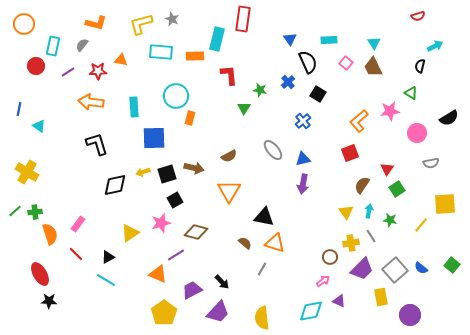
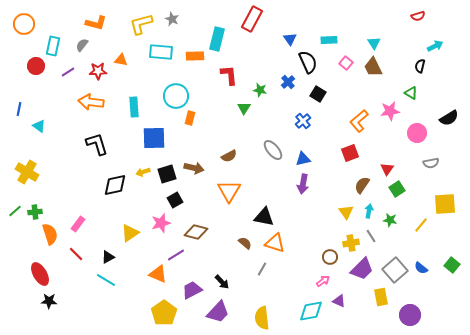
red rectangle at (243, 19): moved 9 px right; rotated 20 degrees clockwise
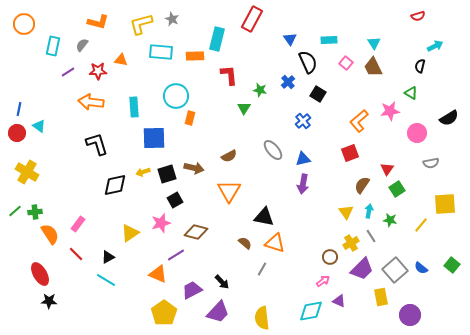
orange L-shape at (96, 23): moved 2 px right, 1 px up
red circle at (36, 66): moved 19 px left, 67 px down
orange semicircle at (50, 234): rotated 15 degrees counterclockwise
yellow cross at (351, 243): rotated 21 degrees counterclockwise
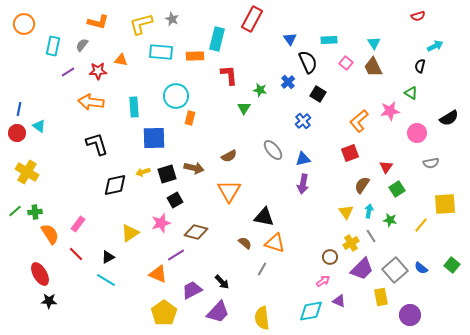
red triangle at (387, 169): moved 1 px left, 2 px up
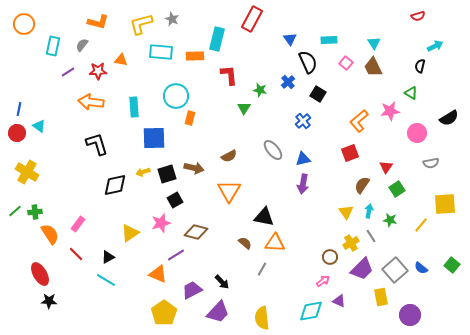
orange triangle at (275, 243): rotated 15 degrees counterclockwise
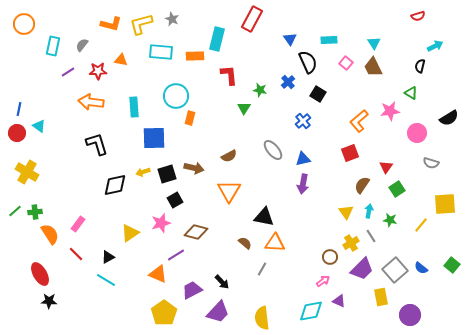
orange L-shape at (98, 22): moved 13 px right, 2 px down
gray semicircle at (431, 163): rotated 28 degrees clockwise
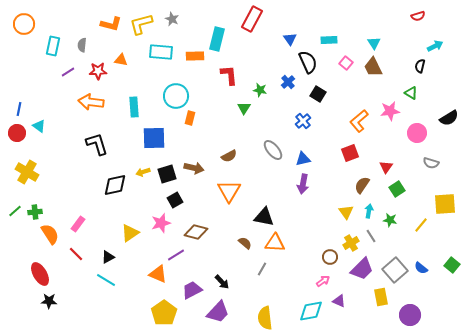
gray semicircle at (82, 45): rotated 32 degrees counterclockwise
yellow semicircle at (262, 318): moved 3 px right
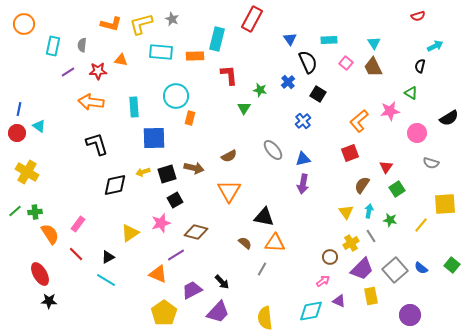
yellow rectangle at (381, 297): moved 10 px left, 1 px up
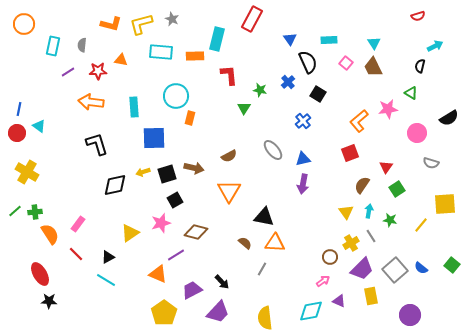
pink star at (390, 111): moved 2 px left, 2 px up
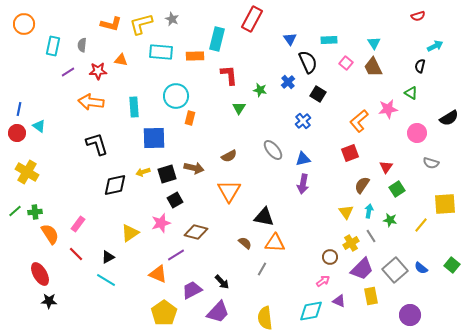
green triangle at (244, 108): moved 5 px left
